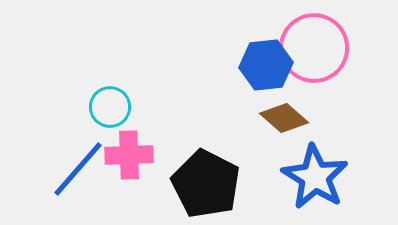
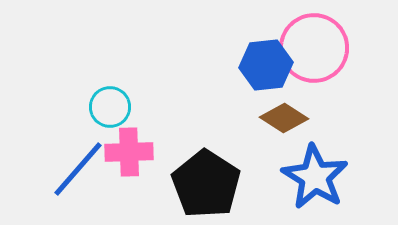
brown diamond: rotated 9 degrees counterclockwise
pink cross: moved 3 px up
black pentagon: rotated 6 degrees clockwise
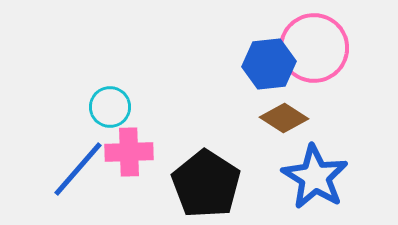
blue hexagon: moved 3 px right, 1 px up
